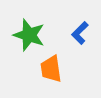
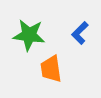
green star: rotated 12 degrees counterclockwise
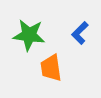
orange trapezoid: moved 1 px up
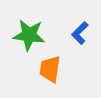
orange trapezoid: moved 1 px left, 1 px down; rotated 16 degrees clockwise
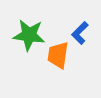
orange trapezoid: moved 8 px right, 14 px up
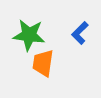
orange trapezoid: moved 15 px left, 8 px down
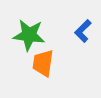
blue L-shape: moved 3 px right, 2 px up
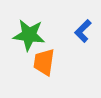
orange trapezoid: moved 1 px right, 1 px up
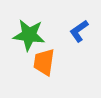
blue L-shape: moved 4 px left; rotated 10 degrees clockwise
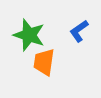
green star: rotated 12 degrees clockwise
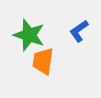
orange trapezoid: moved 1 px left, 1 px up
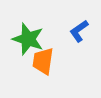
green star: moved 1 px left, 4 px down
